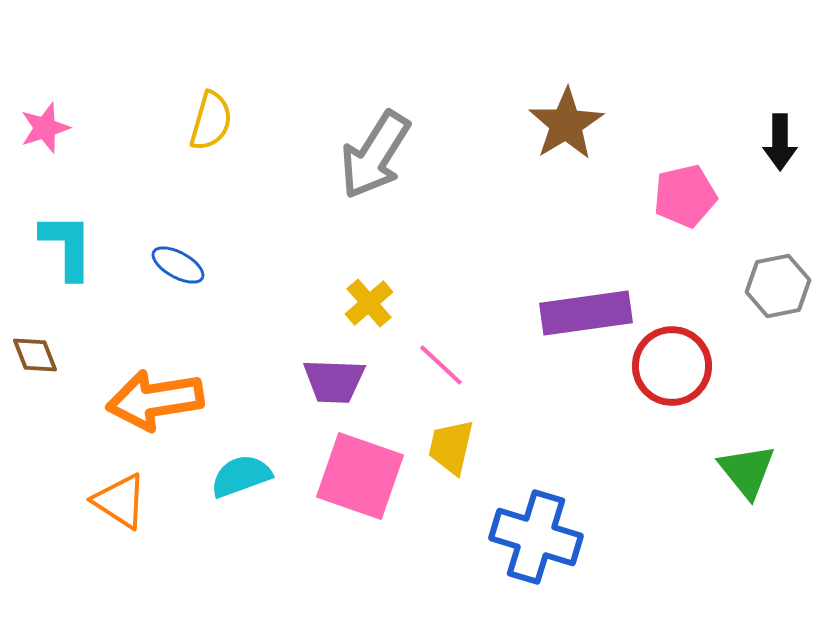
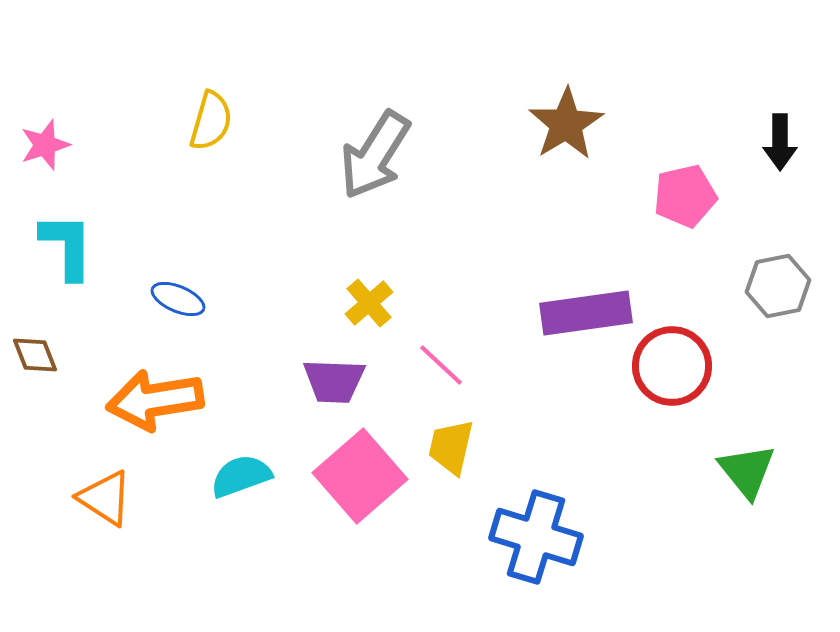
pink star: moved 17 px down
blue ellipse: moved 34 px down; rotated 6 degrees counterclockwise
pink square: rotated 30 degrees clockwise
orange triangle: moved 15 px left, 3 px up
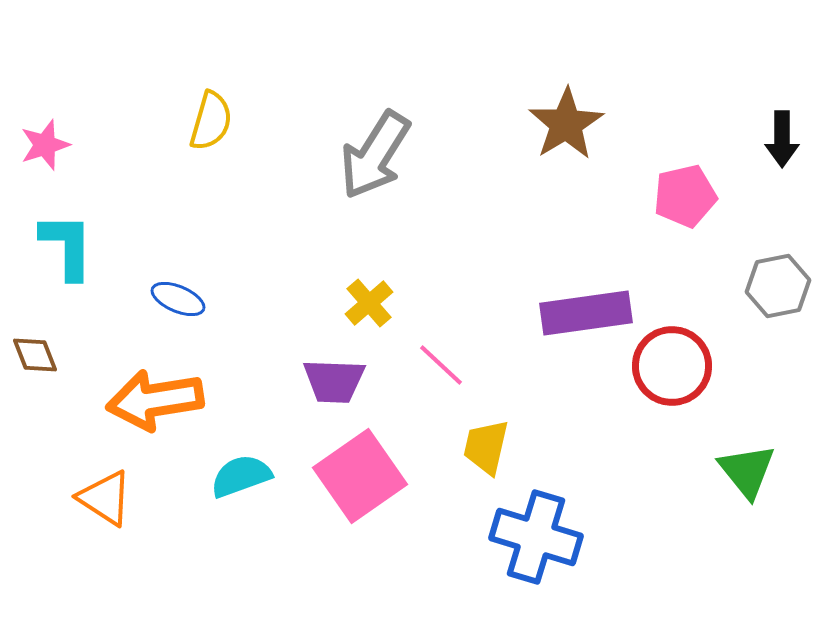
black arrow: moved 2 px right, 3 px up
yellow trapezoid: moved 35 px right
pink square: rotated 6 degrees clockwise
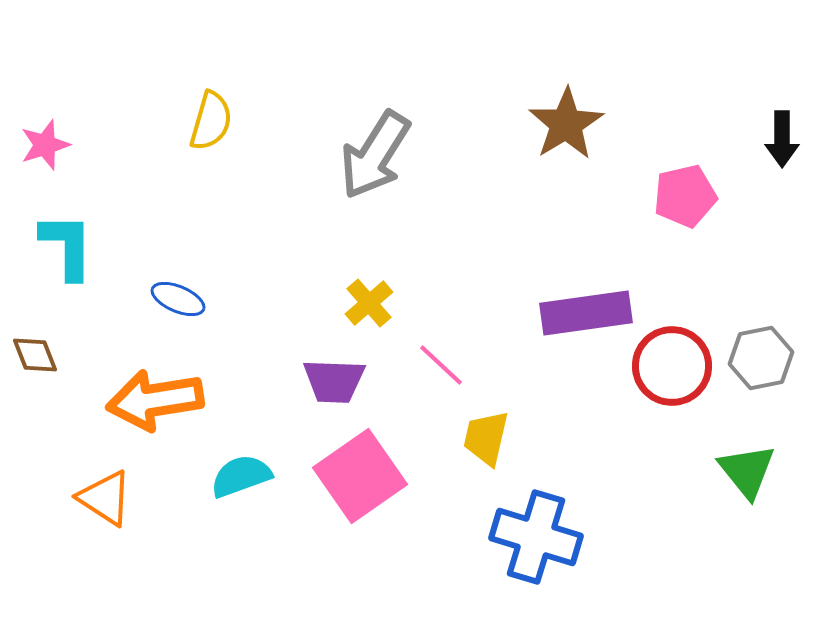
gray hexagon: moved 17 px left, 72 px down
yellow trapezoid: moved 9 px up
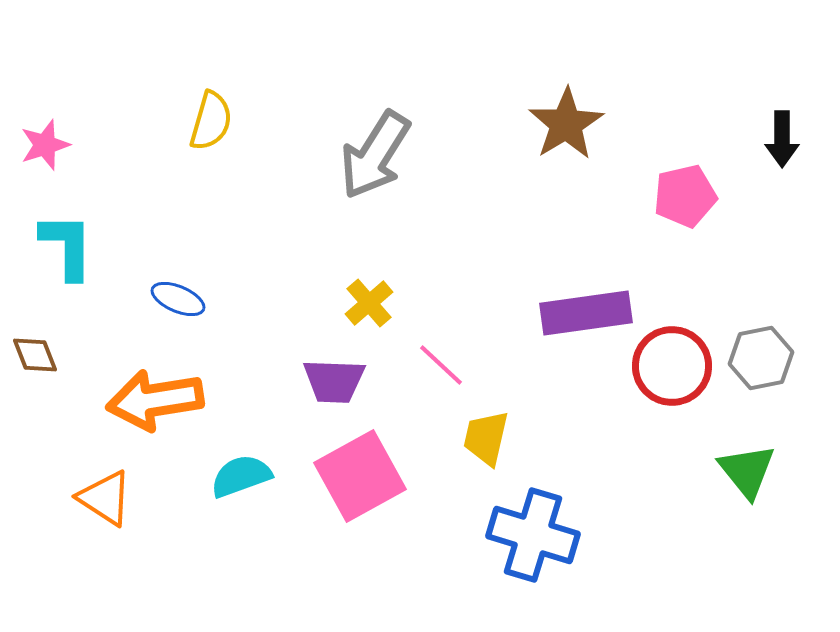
pink square: rotated 6 degrees clockwise
blue cross: moved 3 px left, 2 px up
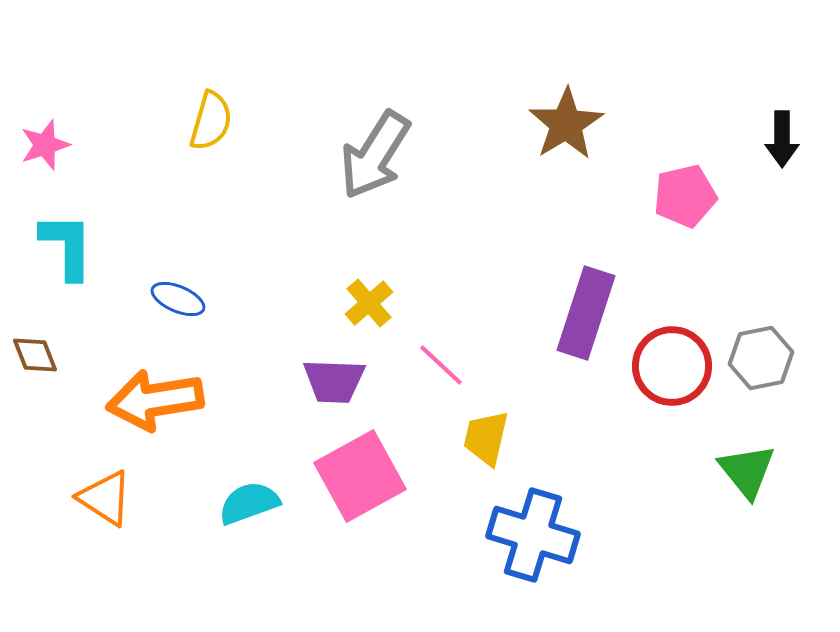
purple rectangle: rotated 64 degrees counterclockwise
cyan semicircle: moved 8 px right, 27 px down
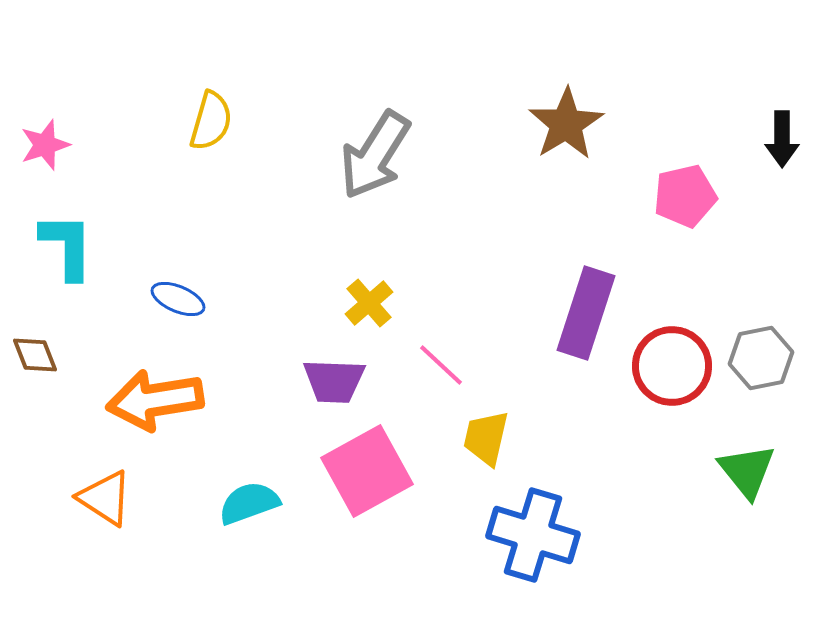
pink square: moved 7 px right, 5 px up
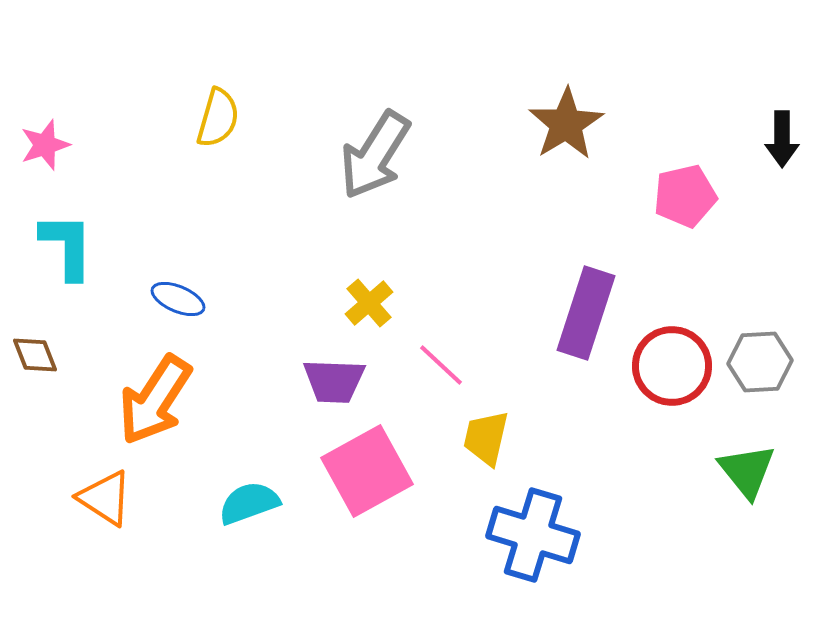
yellow semicircle: moved 7 px right, 3 px up
gray hexagon: moved 1 px left, 4 px down; rotated 8 degrees clockwise
orange arrow: rotated 48 degrees counterclockwise
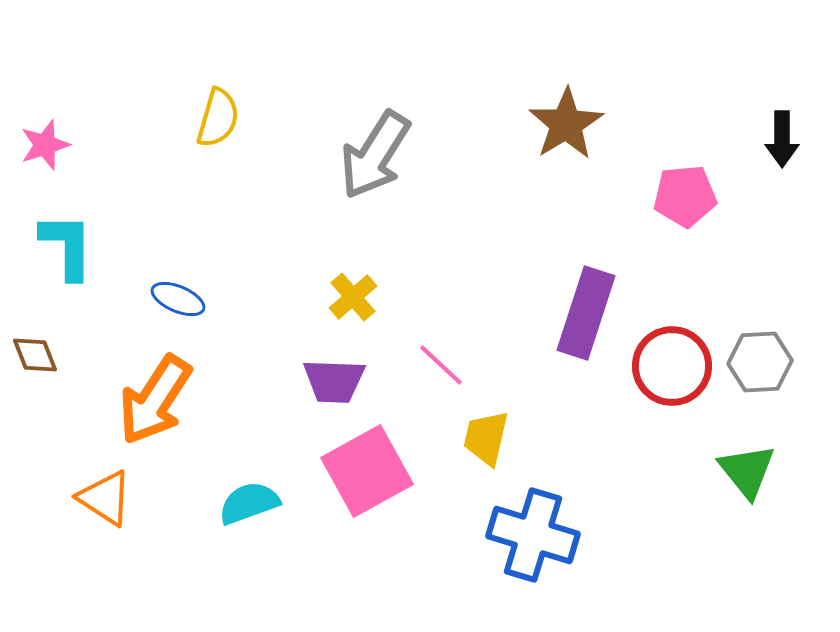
pink pentagon: rotated 8 degrees clockwise
yellow cross: moved 16 px left, 6 px up
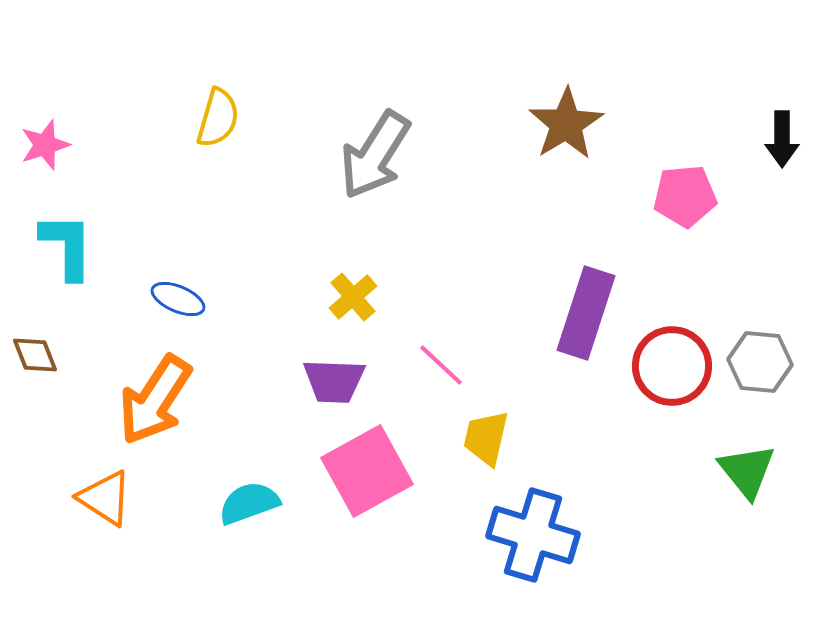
gray hexagon: rotated 8 degrees clockwise
